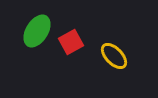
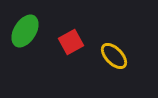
green ellipse: moved 12 px left
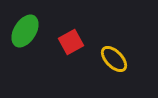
yellow ellipse: moved 3 px down
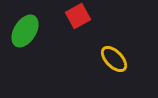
red square: moved 7 px right, 26 px up
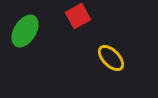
yellow ellipse: moved 3 px left, 1 px up
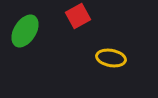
yellow ellipse: rotated 36 degrees counterclockwise
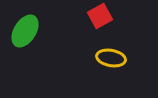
red square: moved 22 px right
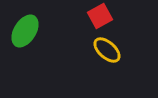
yellow ellipse: moved 4 px left, 8 px up; rotated 32 degrees clockwise
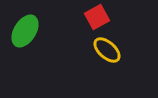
red square: moved 3 px left, 1 px down
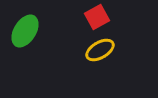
yellow ellipse: moved 7 px left; rotated 72 degrees counterclockwise
